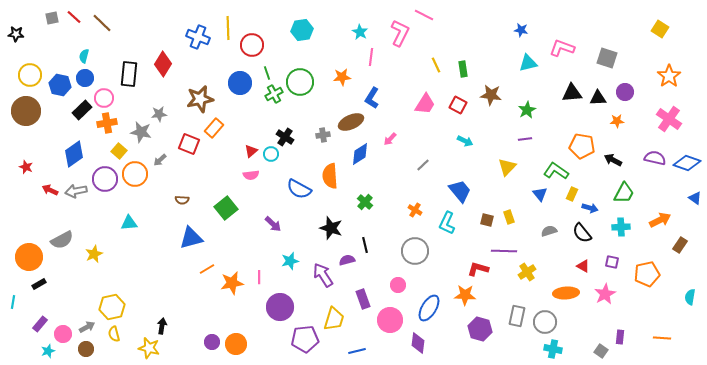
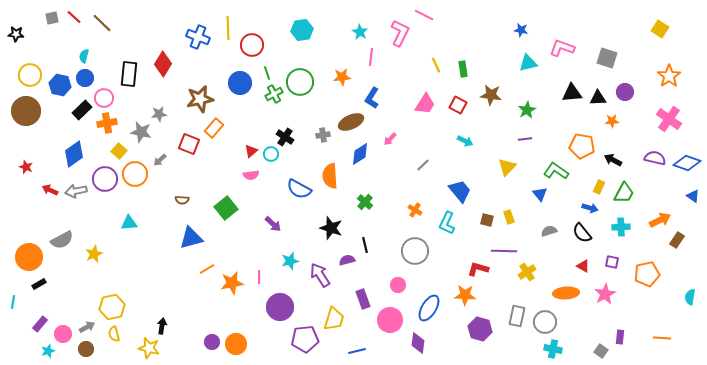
orange star at (617, 121): moved 5 px left
yellow rectangle at (572, 194): moved 27 px right, 7 px up
blue triangle at (695, 198): moved 2 px left, 2 px up
brown rectangle at (680, 245): moved 3 px left, 5 px up
purple arrow at (323, 275): moved 3 px left
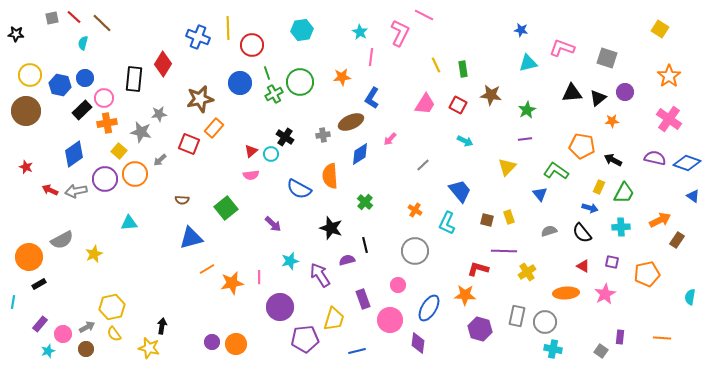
cyan semicircle at (84, 56): moved 1 px left, 13 px up
black rectangle at (129, 74): moved 5 px right, 5 px down
black triangle at (598, 98): rotated 36 degrees counterclockwise
yellow semicircle at (114, 334): rotated 21 degrees counterclockwise
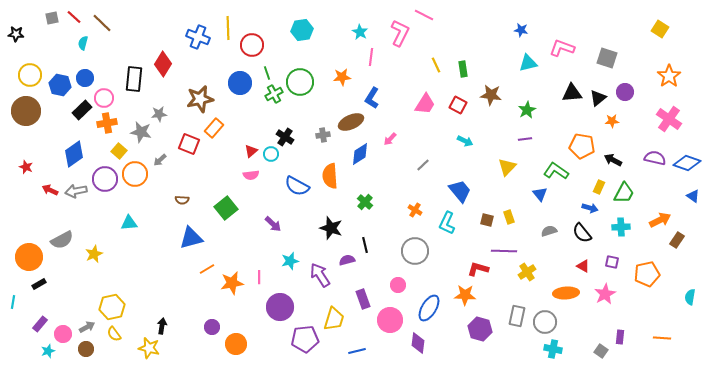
blue semicircle at (299, 189): moved 2 px left, 3 px up
purple circle at (212, 342): moved 15 px up
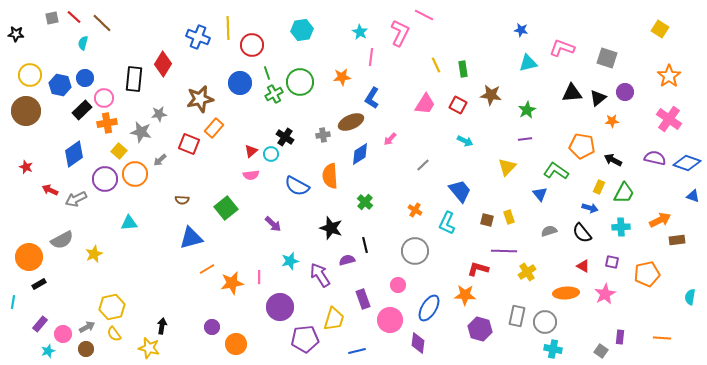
gray arrow at (76, 191): moved 8 px down; rotated 15 degrees counterclockwise
blue triangle at (693, 196): rotated 16 degrees counterclockwise
brown rectangle at (677, 240): rotated 49 degrees clockwise
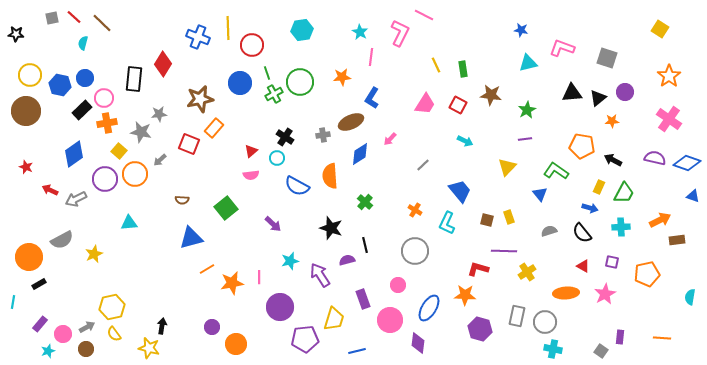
cyan circle at (271, 154): moved 6 px right, 4 px down
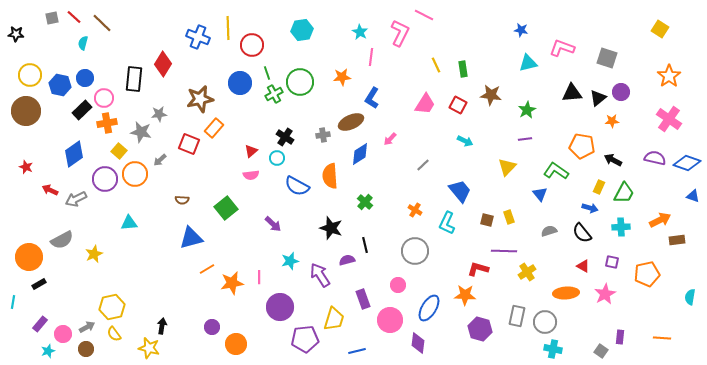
purple circle at (625, 92): moved 4 px left
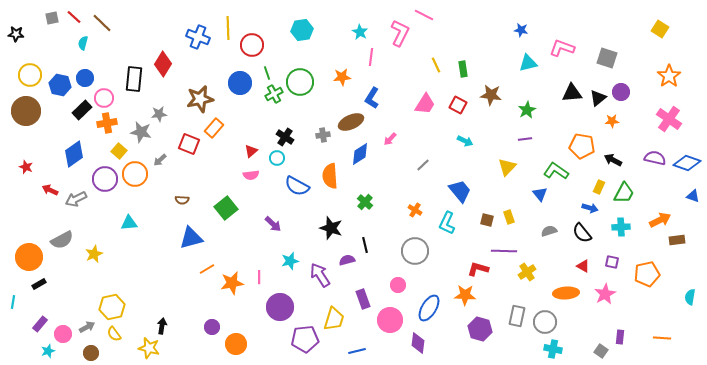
brown circle at (86, 349): moved 5 px right, 4 px down
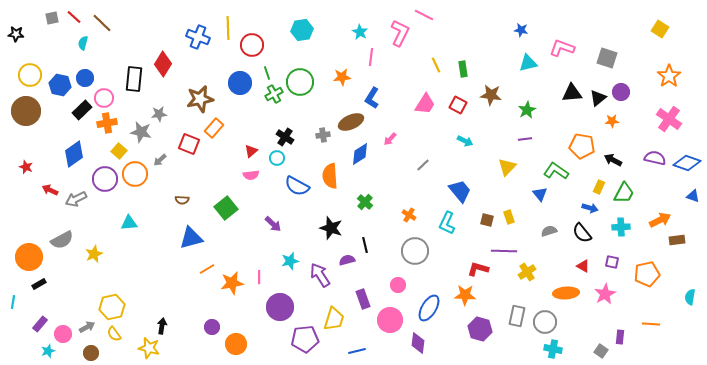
orange cross at (415, 210): moved 6 px left, 5 px down
orange line at (662, 338): moved 11 px left, 14 px up
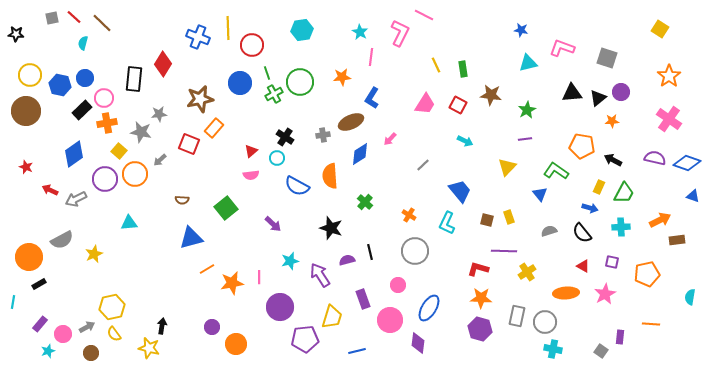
black line at (365, 245): moved 5 px right, 7 px down
orange star at (465, 295): moved 16 px right, 3 px down
yellow trapezoid at (334, 319): moved 2 px left, 2 px up
